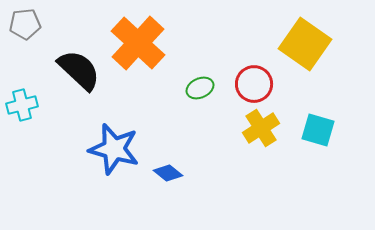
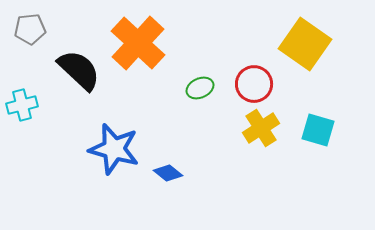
gray pentagon: moved 5 px right, 5 px down
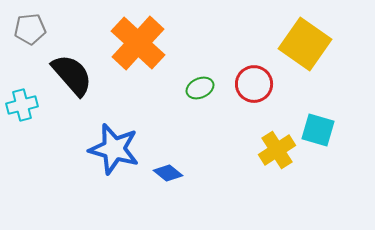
black semicircle: moved 7 px left, 5 px down; rotated 6 degrees clockwise
yellow cross: moved 16 px right, 22 px down
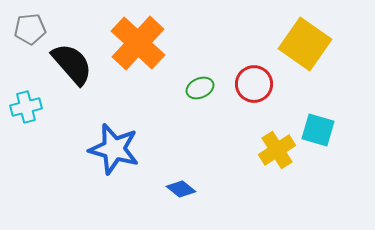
black semicircle: moved 11 px up
cyan cross: moved 4 px right, 2 px down
blue diamond: moved 13 px right, 16 px down
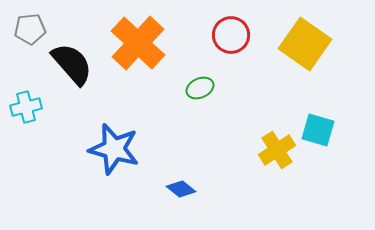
red circle: moved 23 px left, 49 px up
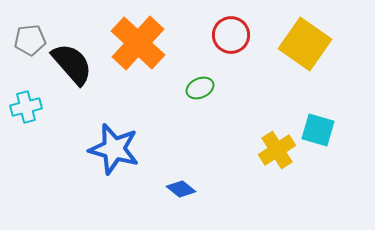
gray pentagon: moved 11 px down
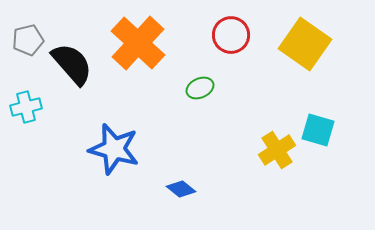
gray pentagon: moved 2 px left; rotated 8 degrees counterclockwise
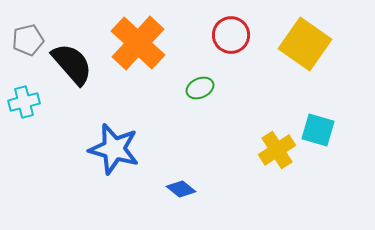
cyan cross: moved 2 px left, 5 px up
